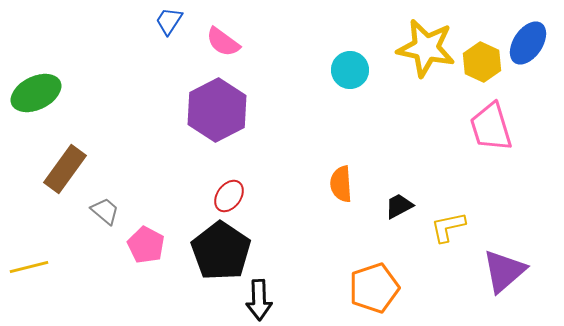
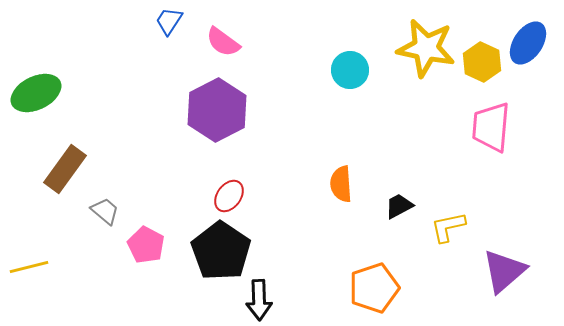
pink trapezoid: rotated 22 degrees clockwise
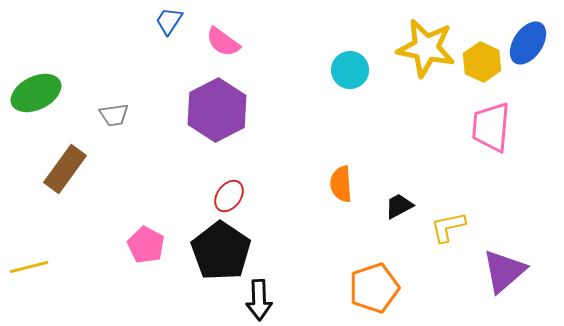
gray trapezoid: moved 9 px right, 96 px up; rotated 132 degrees clockwise
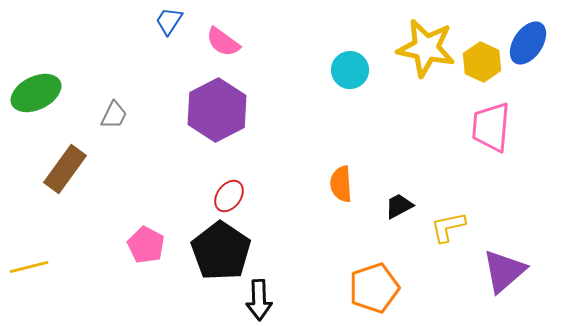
gray trapezoid: rotated 56 degrees counterclockwise
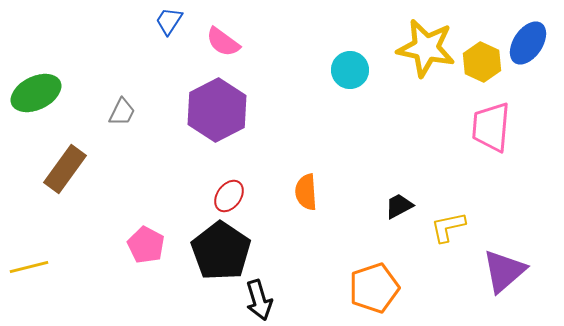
gray trapezoid: moved 8 px right, 3 px up
orange semicircle: moved 35 px left, 8 px down
black arrow: rotated 15 degrees counterclockwise
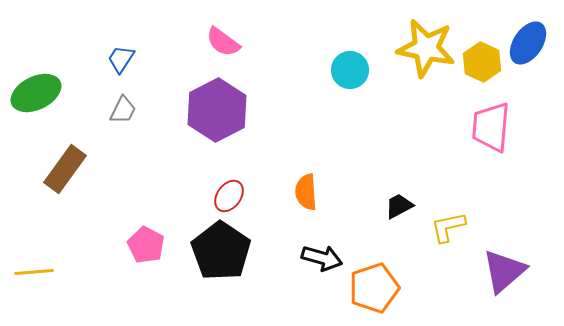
blue trapezoid: moved 48 px left, 38 px down
gray trapezoid: moved 1 px right, 2 px up
yellow line: moved 5 px right, 5 px down; rotated 9 degrees clockwise
black arrow: moved 63 px right, 42 px up; rotated 57 degrees counterclockwise
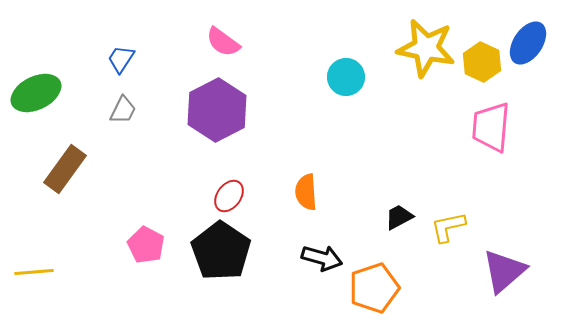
cyan circle: moved 4 px left, 7 px down
black trapezoid: moved 11 px down
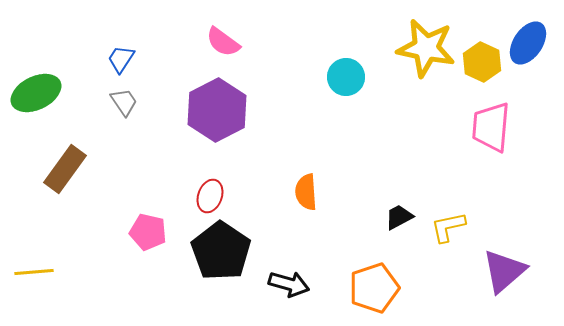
gray trapezoid: moved 1 px right, 8 px up; rotated 60 degrees counterclockwise
red ellipse: moved 19 px left; rotated 16 degrees counterclockwise
pink pentagon: moved 2 px right, 13 px up; rotated 15 degrees counterclockwise
black arrow: moved 33 px left, 26 px down
